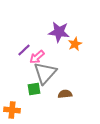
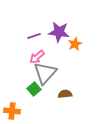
purple line: moved 10 px right, 14 px up; rotated 24 degrees clockwise
green square: rotated 32 degrees counterclockwise
orange cross: moved 1 px down
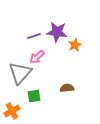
purple star: moved 2 px left
orange star: moved 1 px down
gray triangle: moved 25 px left
green square: moved 7 px down; rotated 32 degrees clockwise
brown semicircle: moved 2 px right, 6 px up
orange cross: rotated 35 degrees counterclockwise
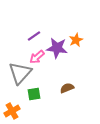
purple star: moved 16 px down
purple line: rotated 16 degrees counterclockwise
orange star: moved 1 px right, 5 px up
brown semicircle: rotated 16 degrees counterclockwise
green square: moved 2 px up
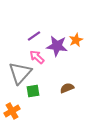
purple star: moved 2 px up
pink arrow: rotated 84 degrees clockwise
green square: moved 1 px left, 3 px up
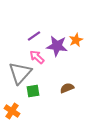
orange cross: rotated 28 degrees counterclockwise
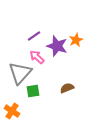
purple star: rotated 10 degrees clockwise
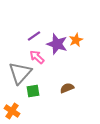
purple star: moved 2 px up
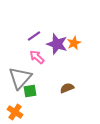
orange star: moved 2 px left, 3 px down
gray triangle: moved 5 px down
green square: moved 3 px left
orange cross: moved 3 px right, 1 px down
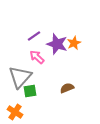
gray triangle: moved 1 px up
